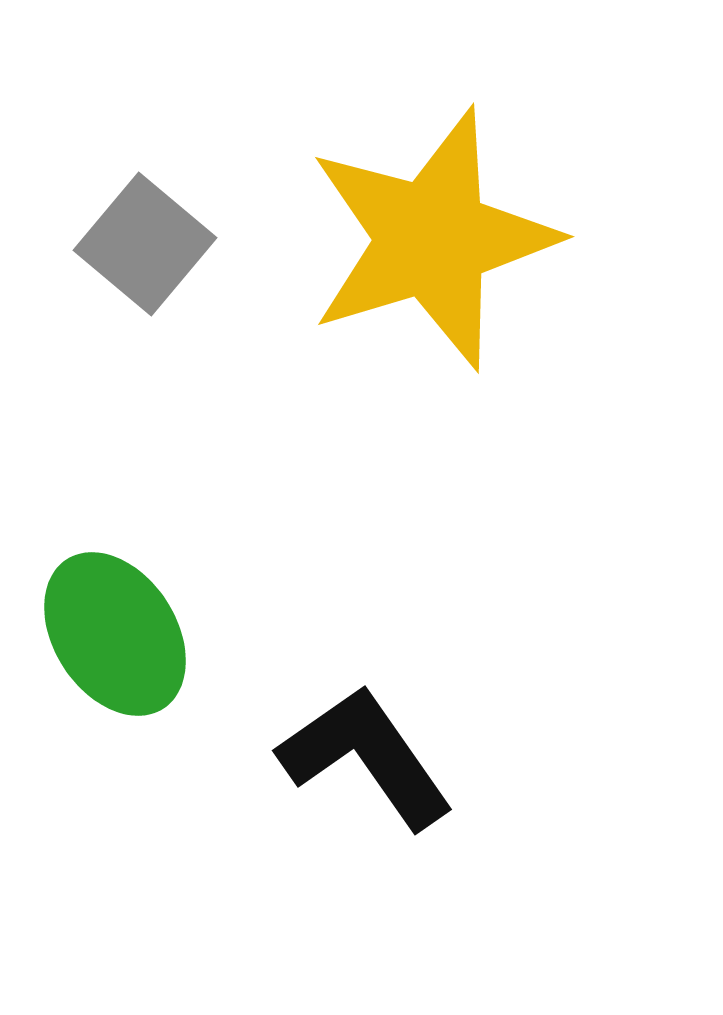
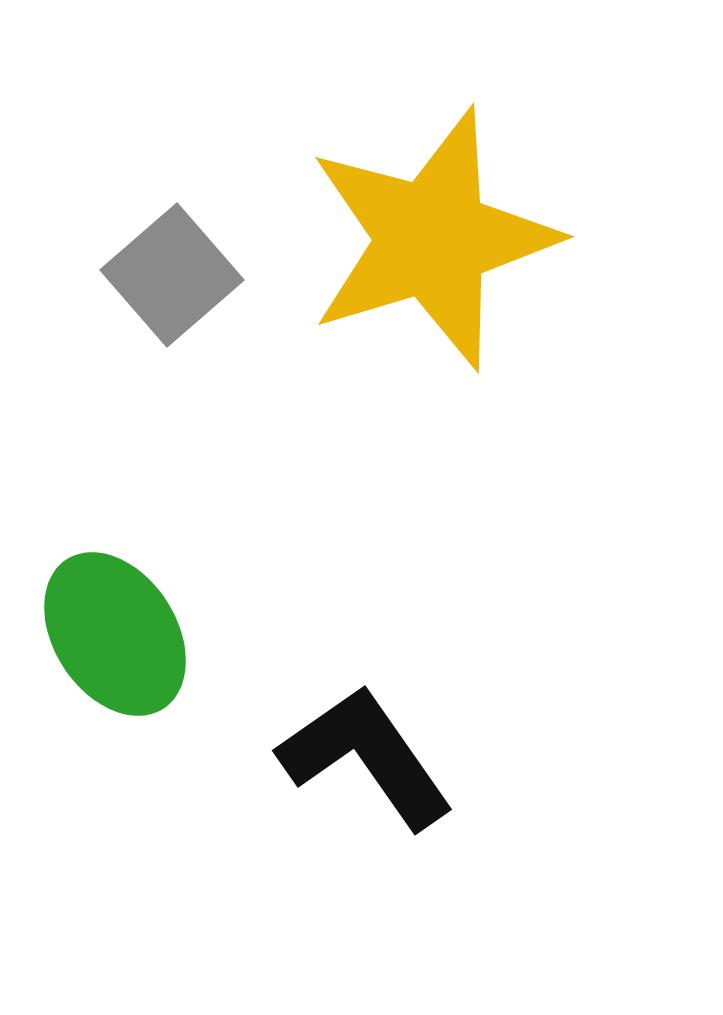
gray square: moved 27 px right, 31 px down; rotated 9 degrees clockwise
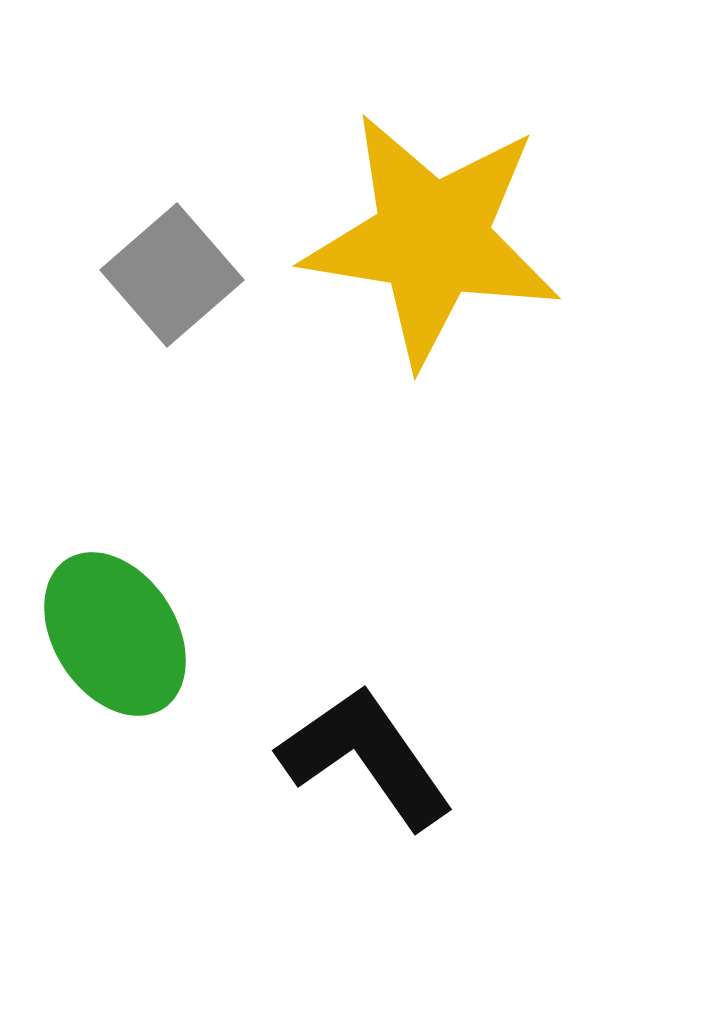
yellow star: rotated 26 degrees clockwise
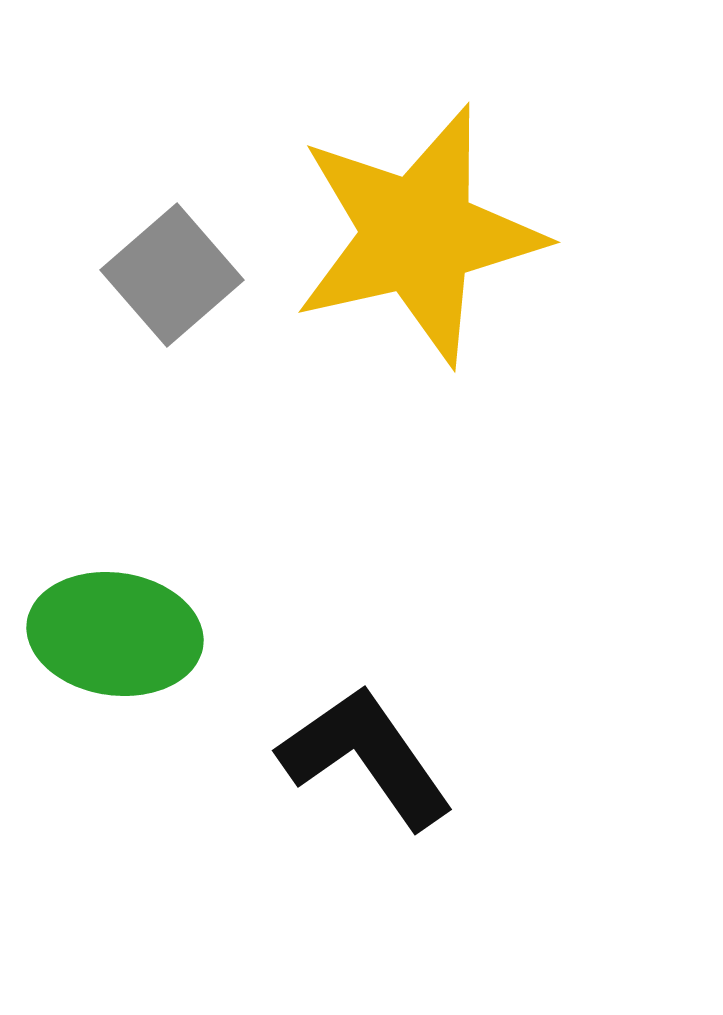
yellow star: moved 14 px left, 4 px up; rotated 22 degrees counterclockwise
green ellipse: rotated 49 degrees counterclockwise
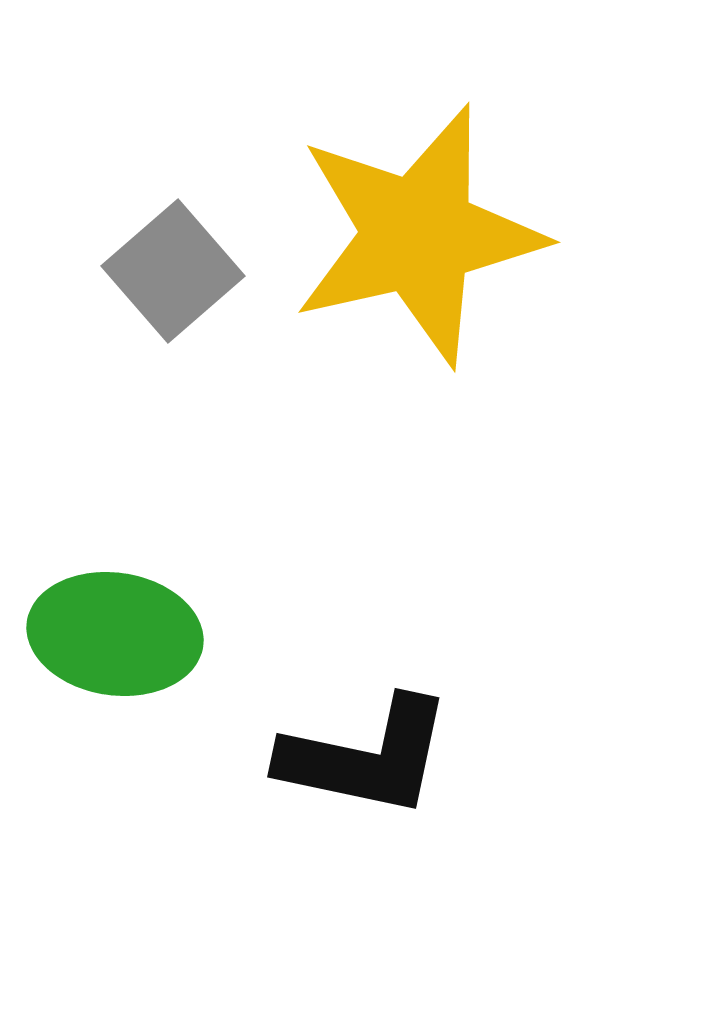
gray square: moved 1 px right, 4 px up
black L-shape: rotated 137 degrees clockwise
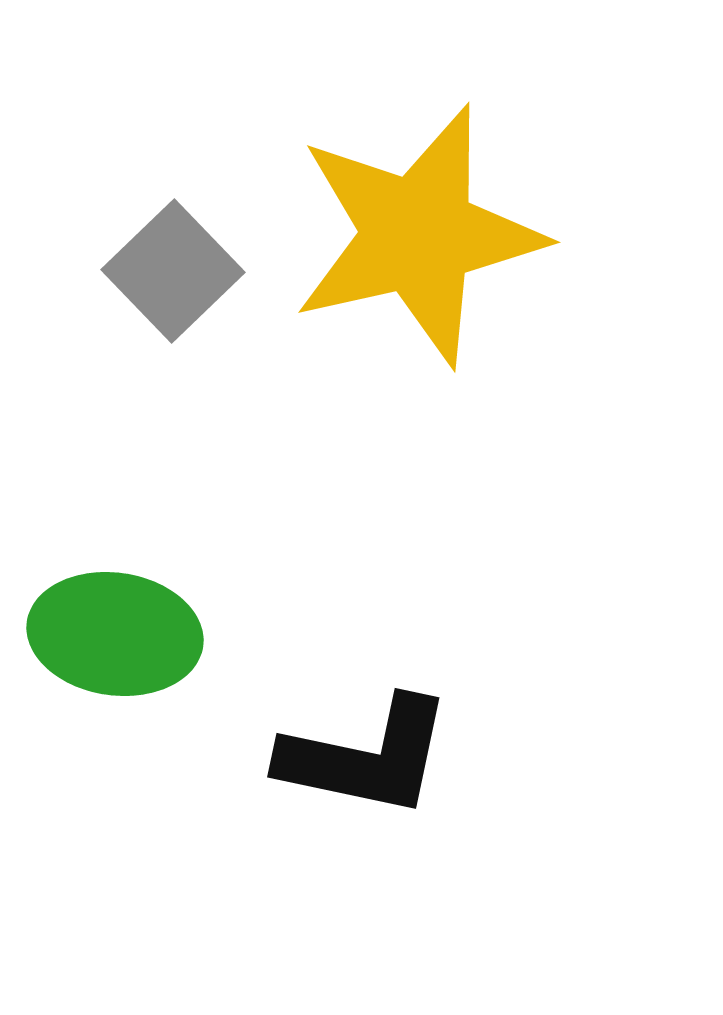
gray square: rotated 3 degrees counterclockwise
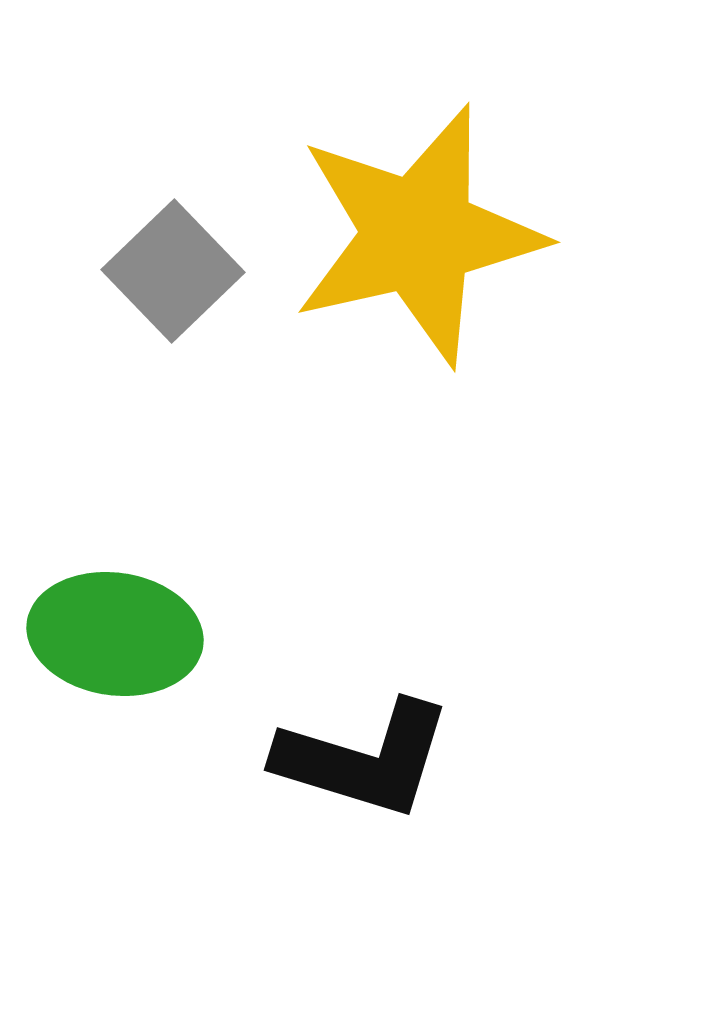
black L-shape: moved 2 px left, 2 px down; rotated 5 degrees clockwise
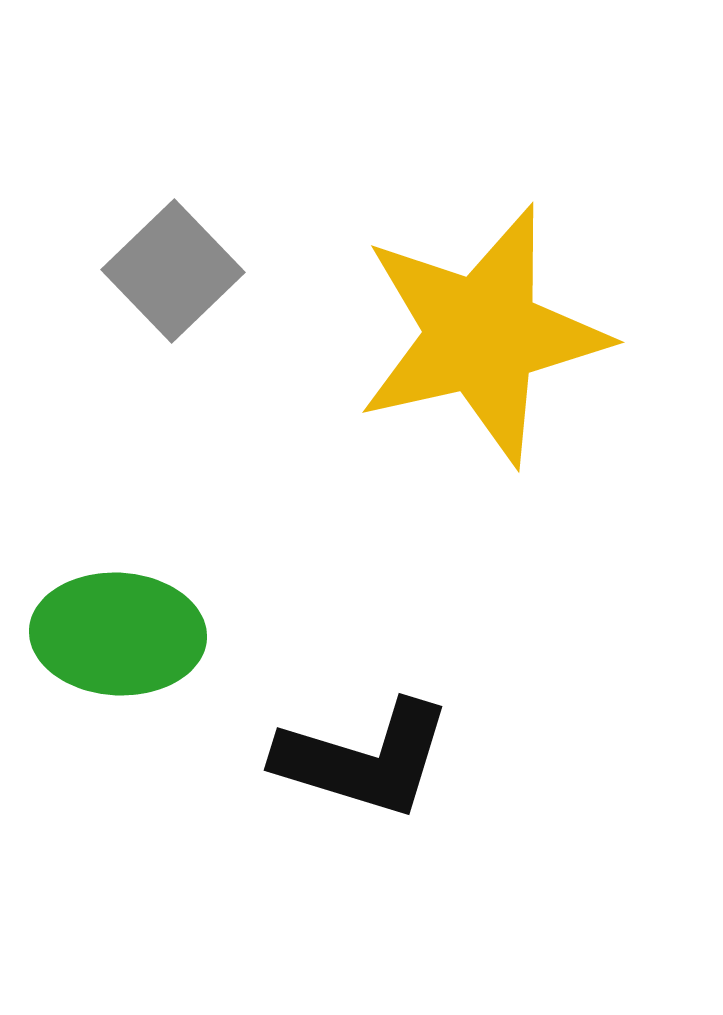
yellow star: moved 64 px right, 100 px down
green ellipse: moved 3 px right; rotated 5 degrees counterclockwise
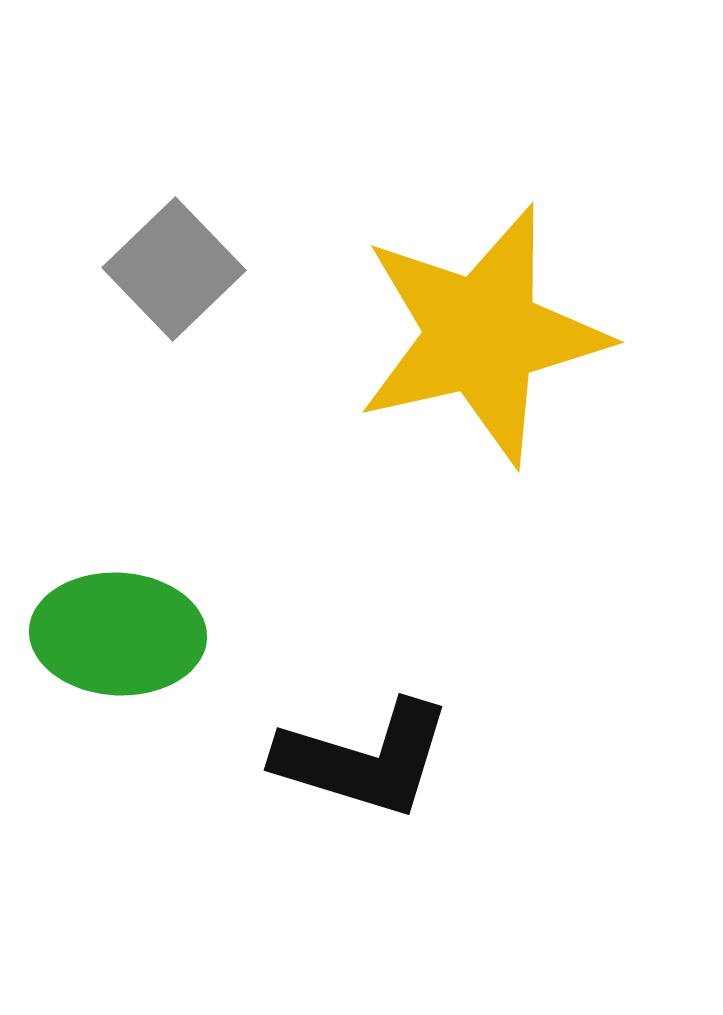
gray square: moved 1 px right, 2 px up
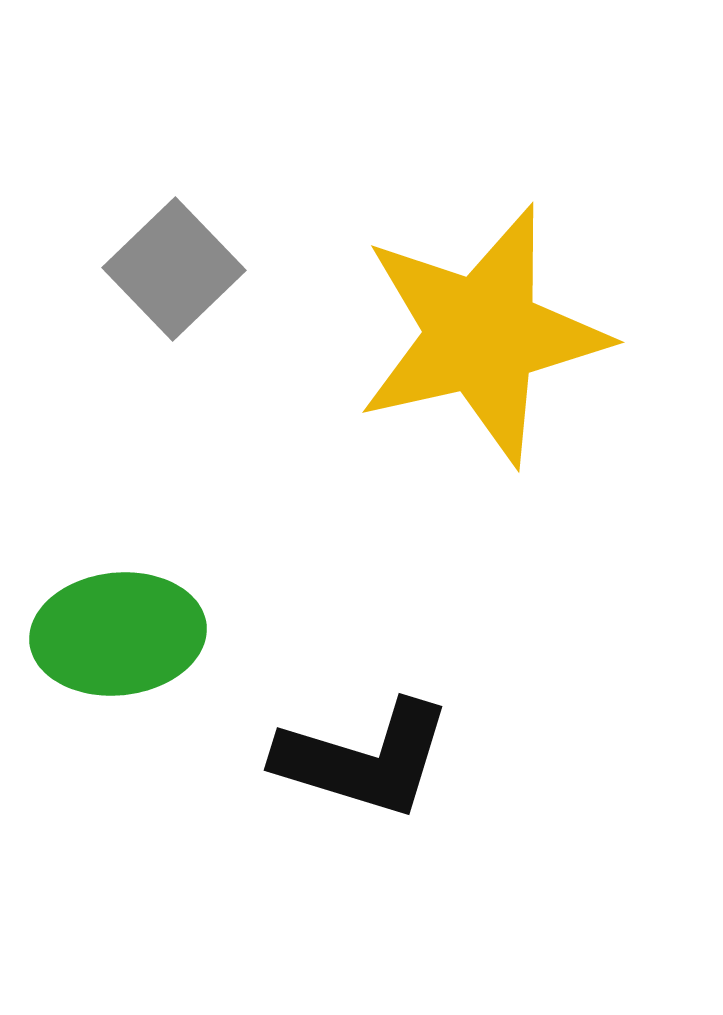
green ellipse: rotated 9 degrees counterclockwise
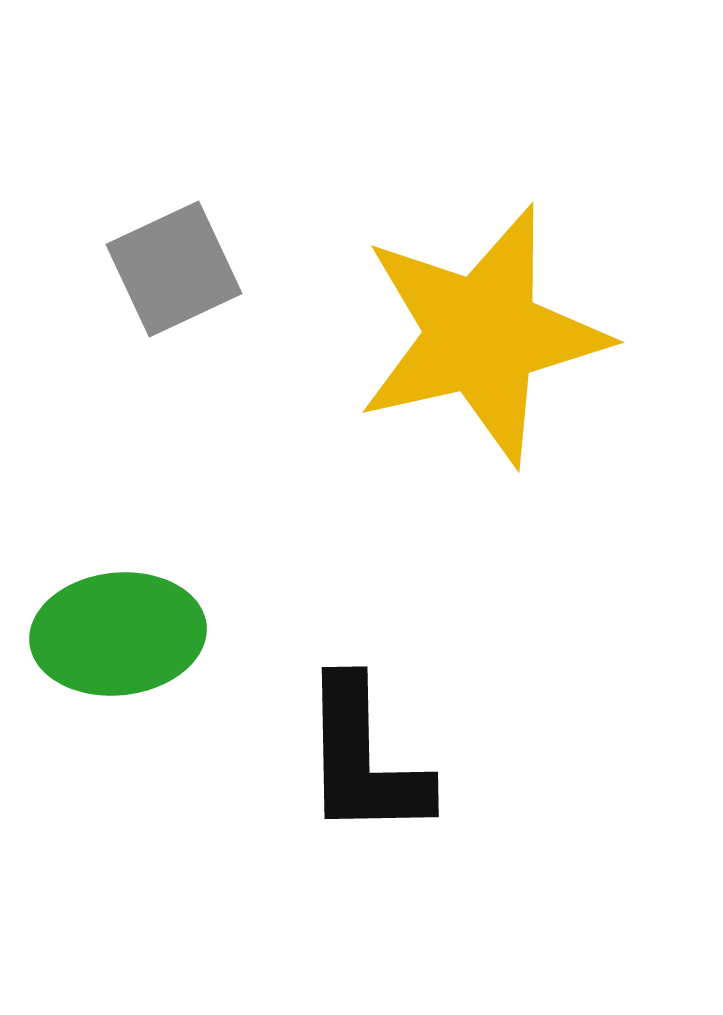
gray square: rotated 19 degrees clockwise
black L-shape: rotated 72 degrees clockwise
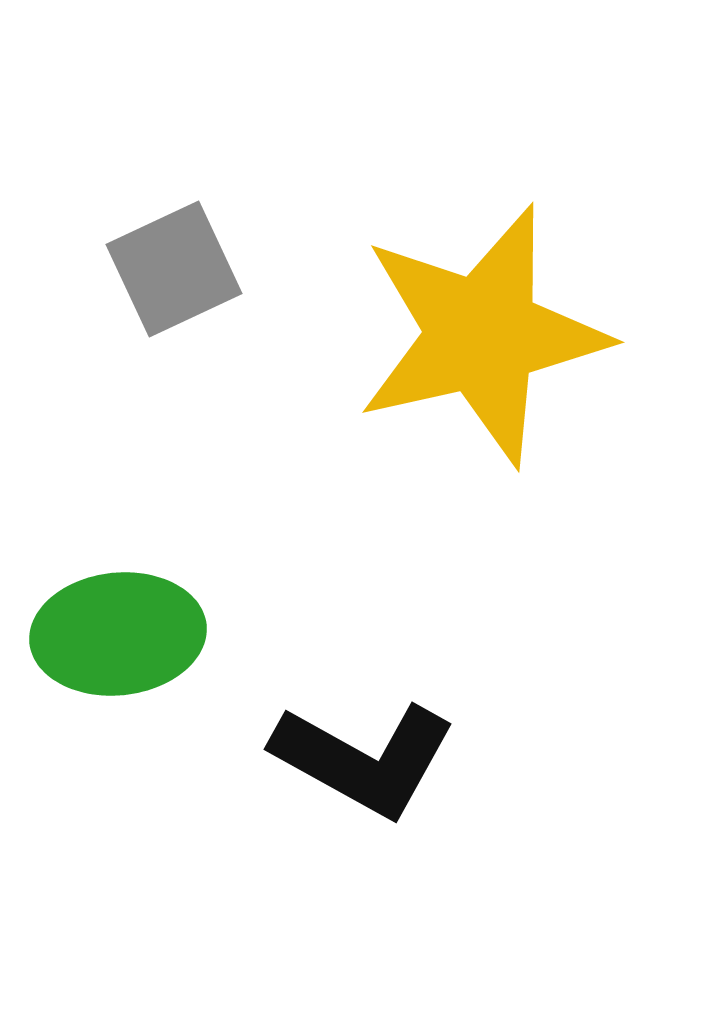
black L-shape: rotated 60 degrees counterclockwise
